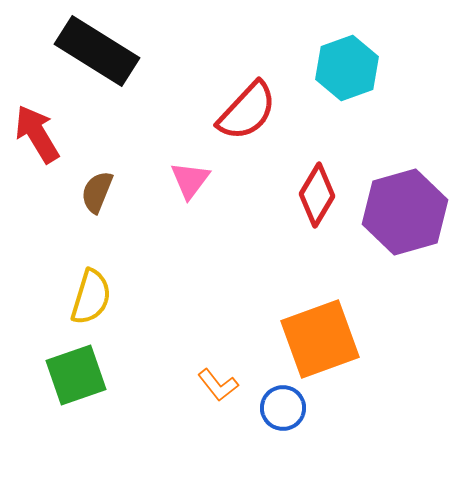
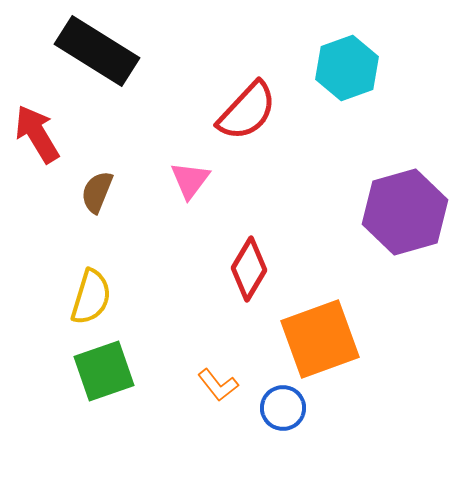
red diamond: moved 68 px left, 74 px down
green square: moved 28 px right, 4 px up
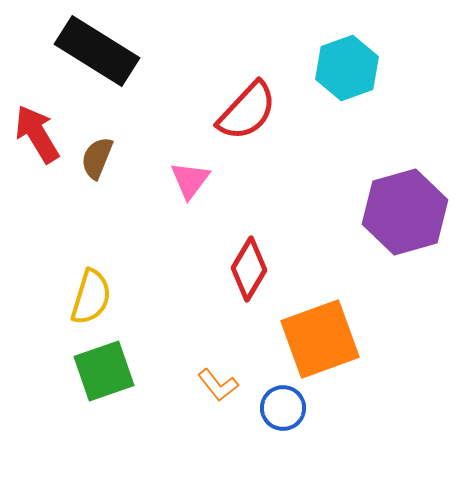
brown semicircle: moved 34 px up
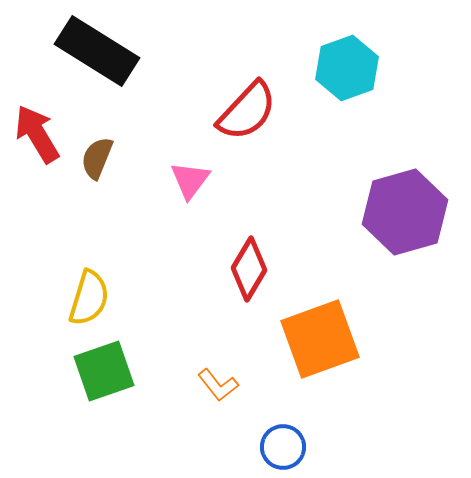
yellow semicircle: moved 2 px left, 1 px down
blue circle: moved 39 px down
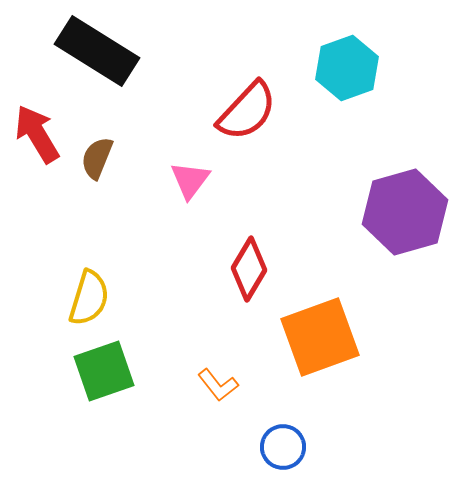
orange square: moved 2 px up
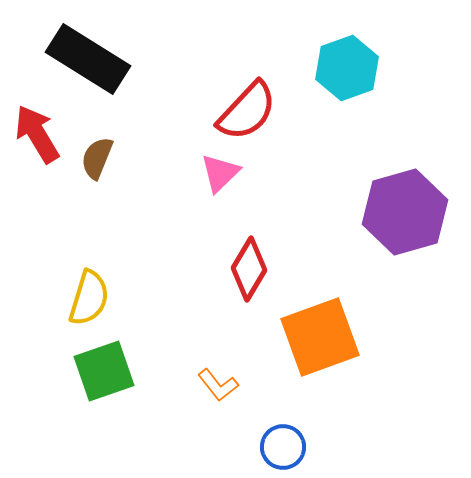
black rectangle: moved 9 px left, 8 px down
pink triangle: moved 30 px right, 7 px up; rotated 9 degrees clockwise
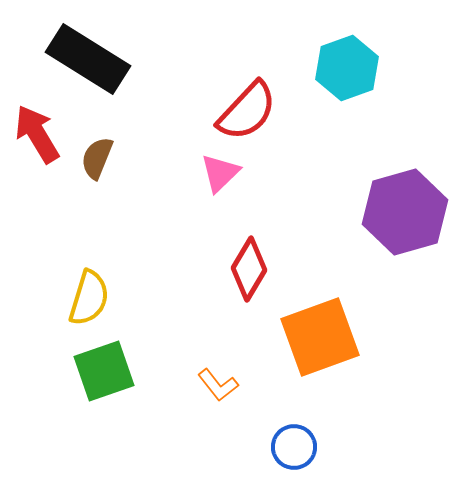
blue circle: moved 11 px right
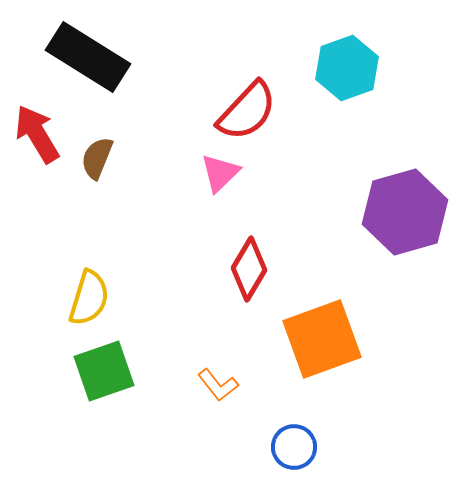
black rectangle: moved 2 px up
orange square: moved 2 px right, 2 px down
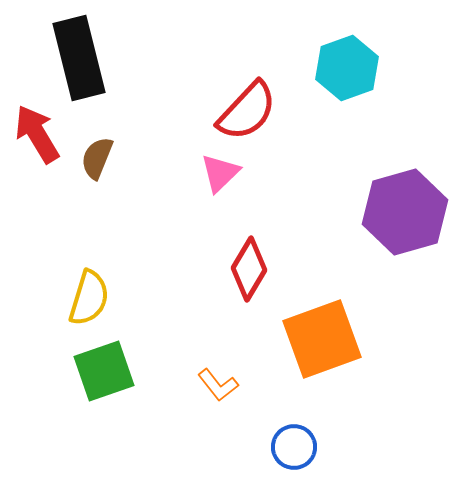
black rectangle: moved 9 px left, 1 px down; rotated 44 degrees clockwise
